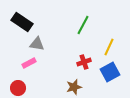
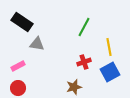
green line: moved 1 px right, 2 px down
yellow line: rotated 36 degrees counterclockwise
pink rectangle: moved 11 px left, 3 px down
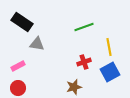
green line: rotated 42 degrees clockwise
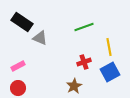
gray triangle: moved 3 px right, 6 px up; rotated 14 degrees clockwise
brown star: moved 1 px up; rotated 14 degrees counterclockwise
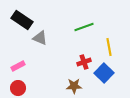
black rectangle: moved 2 px up
blue square: moved 6 px left, 1 px down; rotated 18 degrees counterclockwise
brown star: rotated 28 degrees clockwise
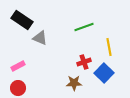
brown star: moved 3 px up
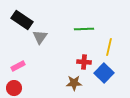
green line: moved 2 px down; rotated 18 degrees clockwise
gray triangle: moved 1 px up; rotated 42 degrees clockwise
yellow line: rotated 24 degrees clockwise
red cross: rotated 24 degrees clockwise
red circle: moved 4 px left
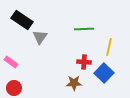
pink rectangle: moved 7 px left, 4 px up; rotated 64 degrees clockwise
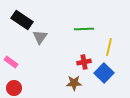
red cross: rotated 16 degrees counterclockwise
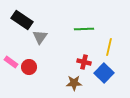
red cross: rotated 24 degrees clockwise
red circle: moved 15 px right, 21 px up
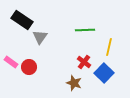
green line: moved 1 px right, 1 px down
red cross: rotated 24 degrees clockwise
brown star: rotated 21 degrees clockwise
